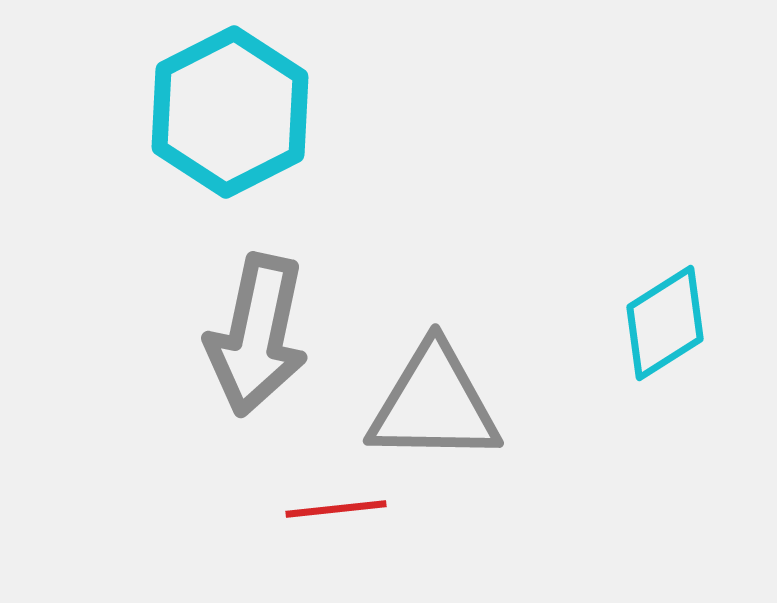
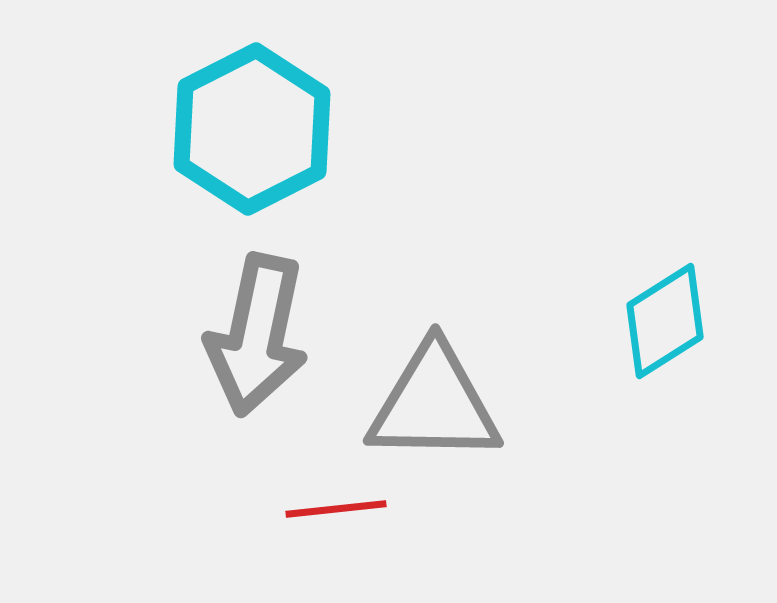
cyan hexagon: moved 22 px right, 17 px down
cyan diamond: moved 2 px up
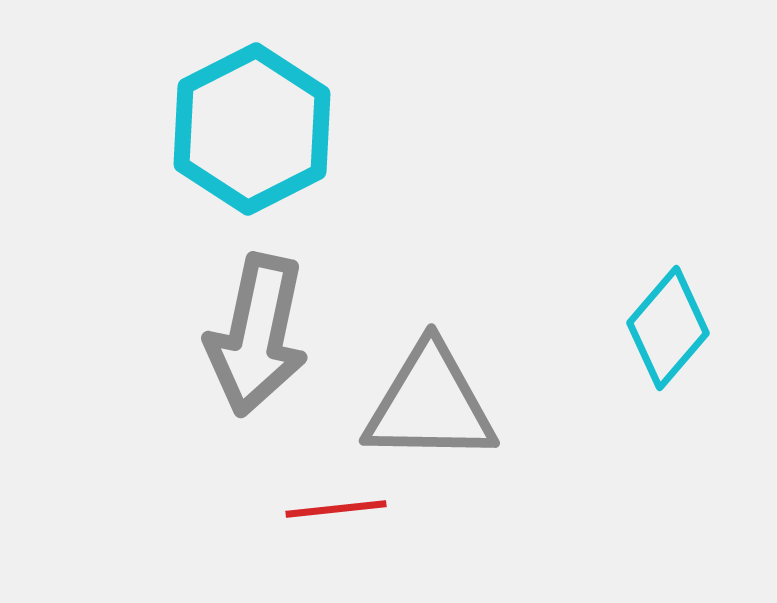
cyan diamond: moved 3 px right, 7 px down; rotated 17 degrees counterclockwise
gray triangle: moved 4 px left
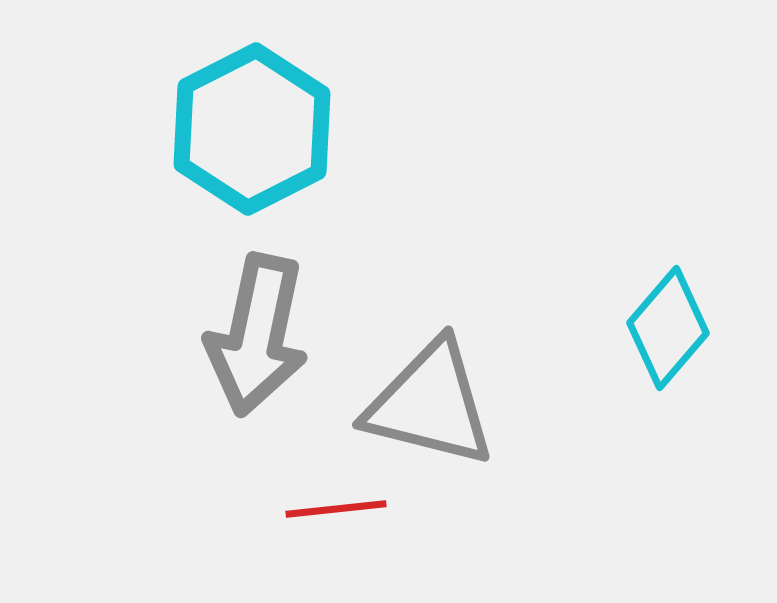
gray triangle: rotated 13 degrees clockwise
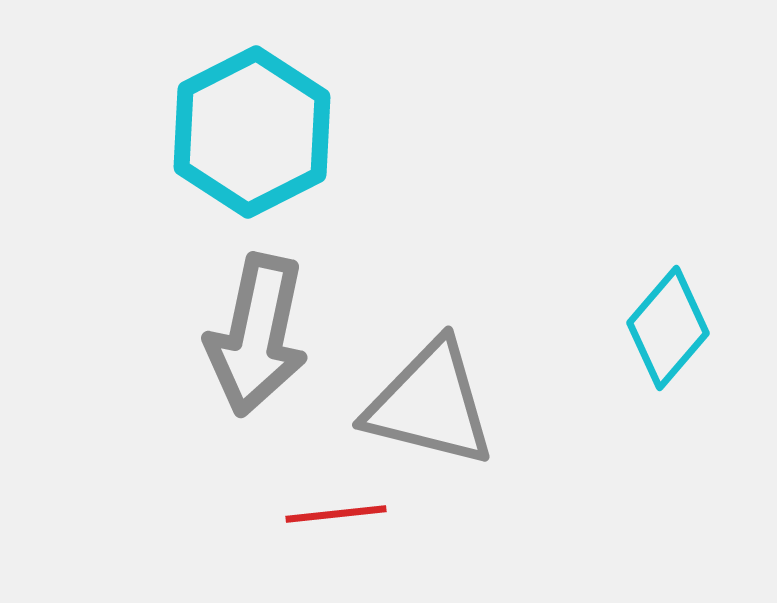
cyan hexagon: moved 3 px down
red line: moved 5 px down
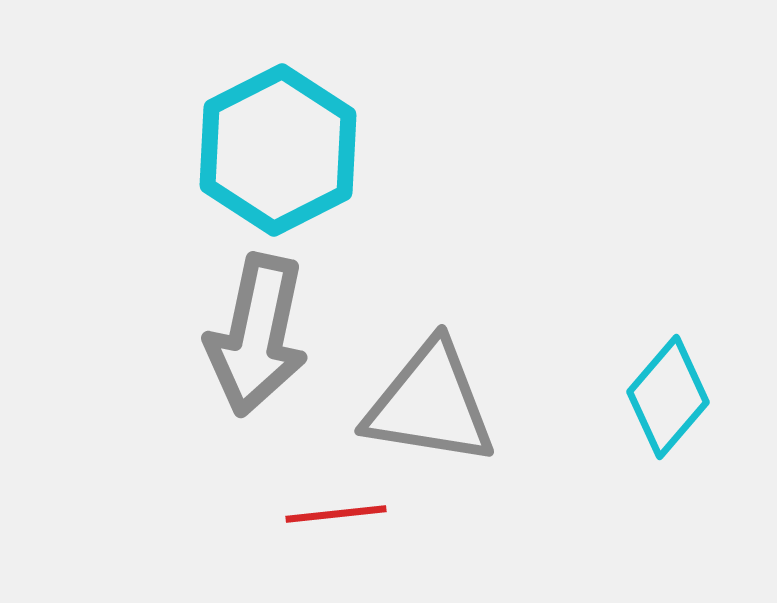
cyan hexagon: moved 26 px right, 18 px down
cyan diamond: moved 69 px down
gray triangle: rotated 5 degrees counterclockwise
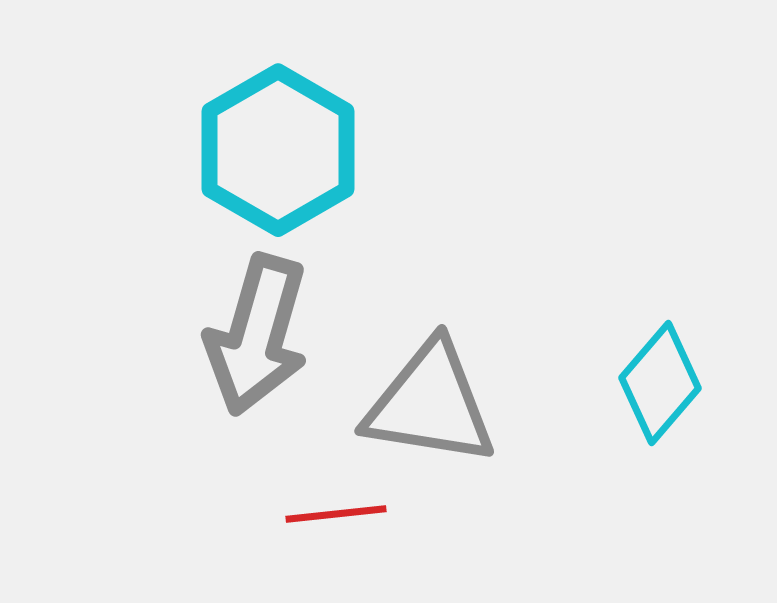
cyan hexagon: rotated 3 degrees counterclockwise
gray arrow: rotated 4 degrees clockwise
cyan diamond: moved 8 px left, 14 px up
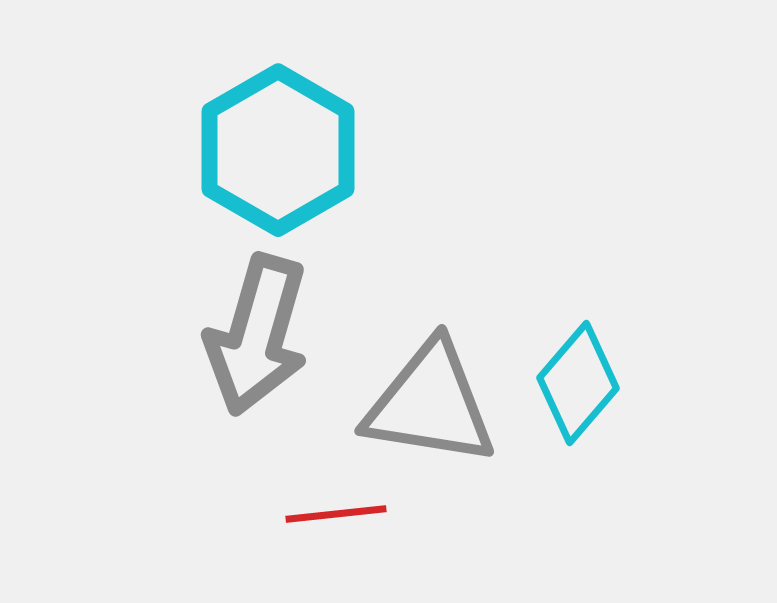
cyan diamond: moved 82 px left
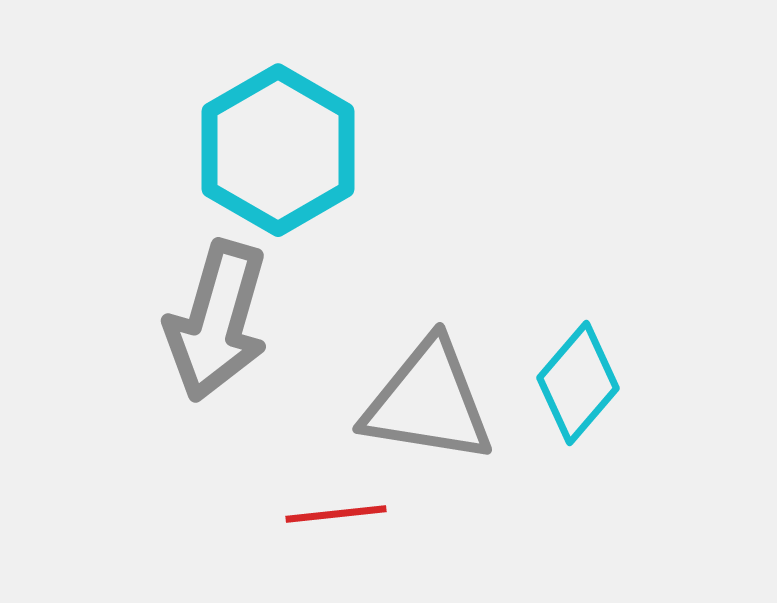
gray arrow: moved 40 px left, 14 px up
gray triangle: moved 2 px left, 2 px up
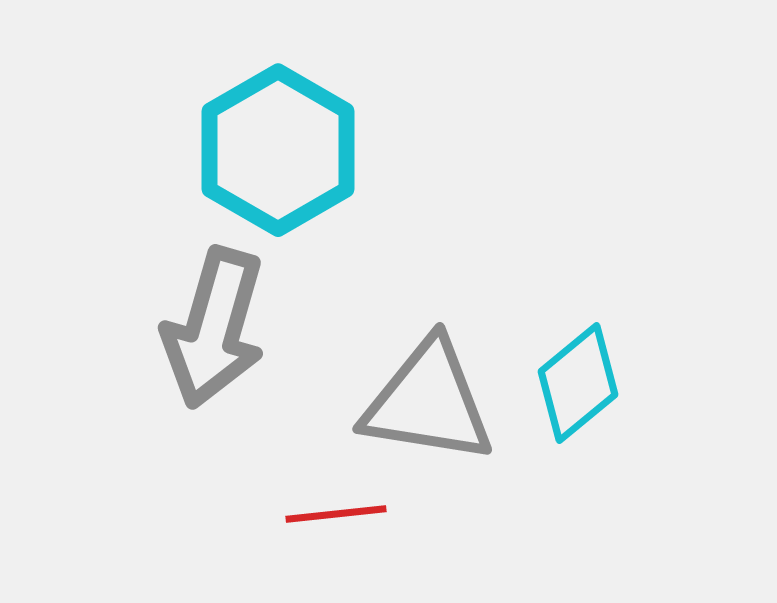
gray arrow: moved 3 px left, 7 px down
cyan diamond: rotated 10 degrees clockwise
